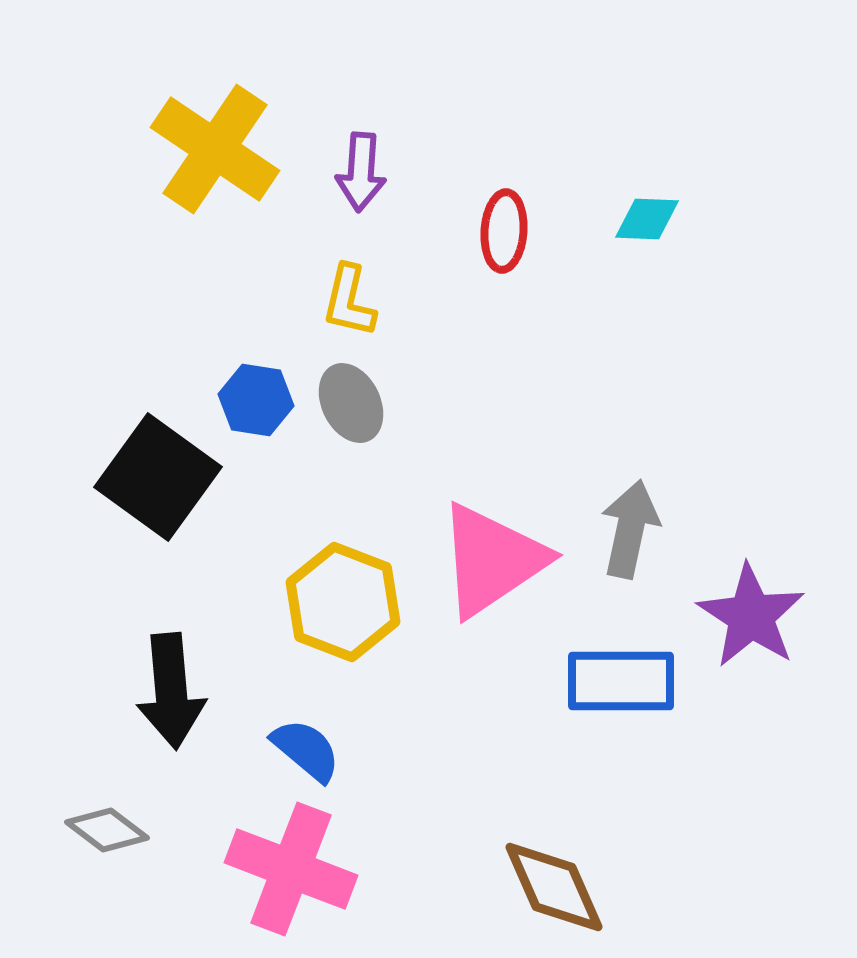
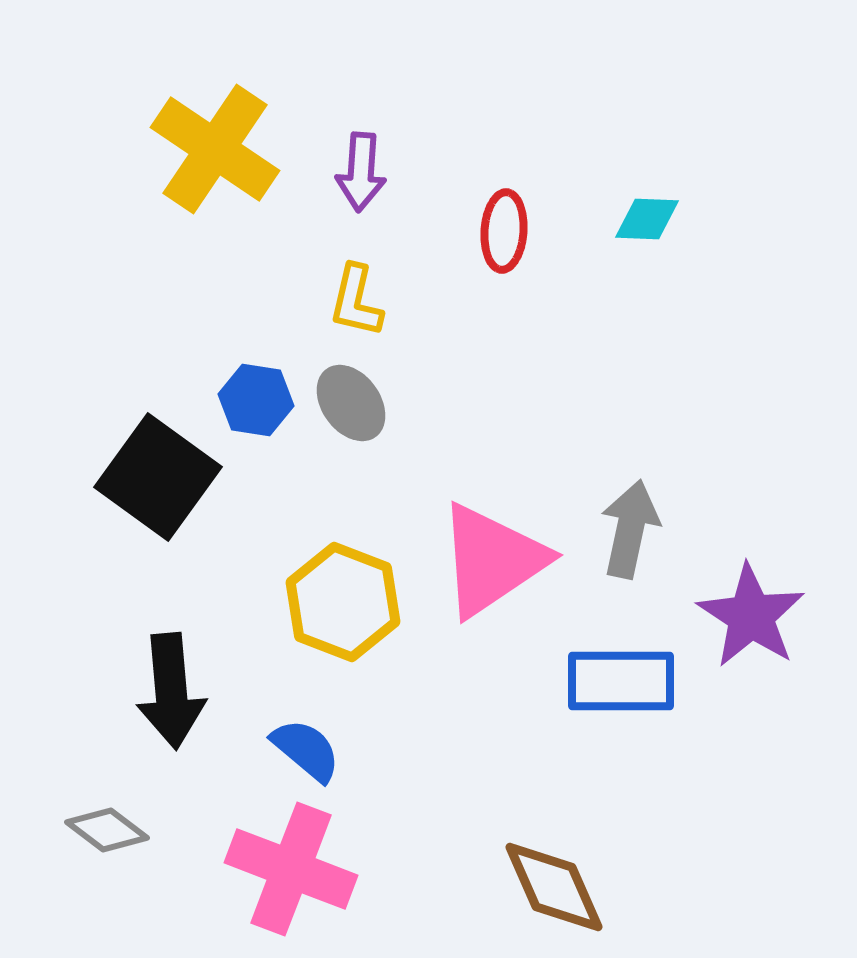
yellow L-shape: moved 7 px right
gray ellipse: rotated 10 degrees counterclockwise
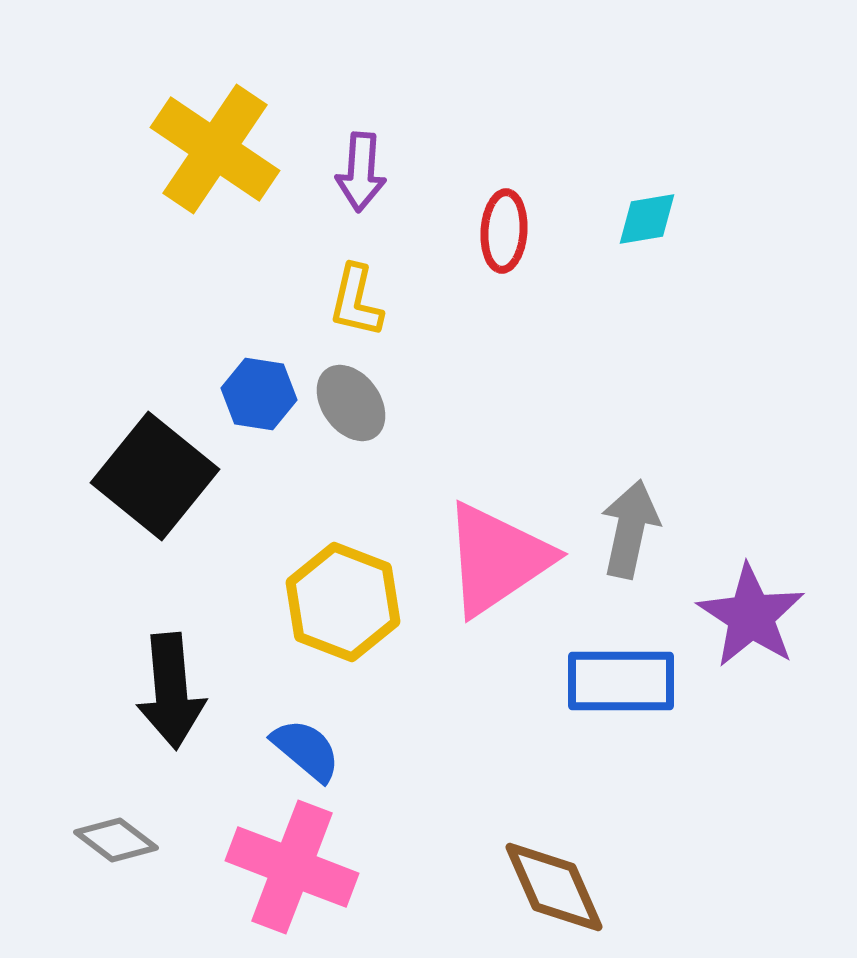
cyan diamond: rotated 12 degrees counterclockwise
blue hexagon: moved 3 px right, 6 px up
black square: moved 3 px left, 1 px up; rotated 3 degrees clockwise
pink triangle: moved 5 px right, 1 px up
gray diamond: moved 9 px right, 10 px down
pink cross: moved 1 px right, 2 px up
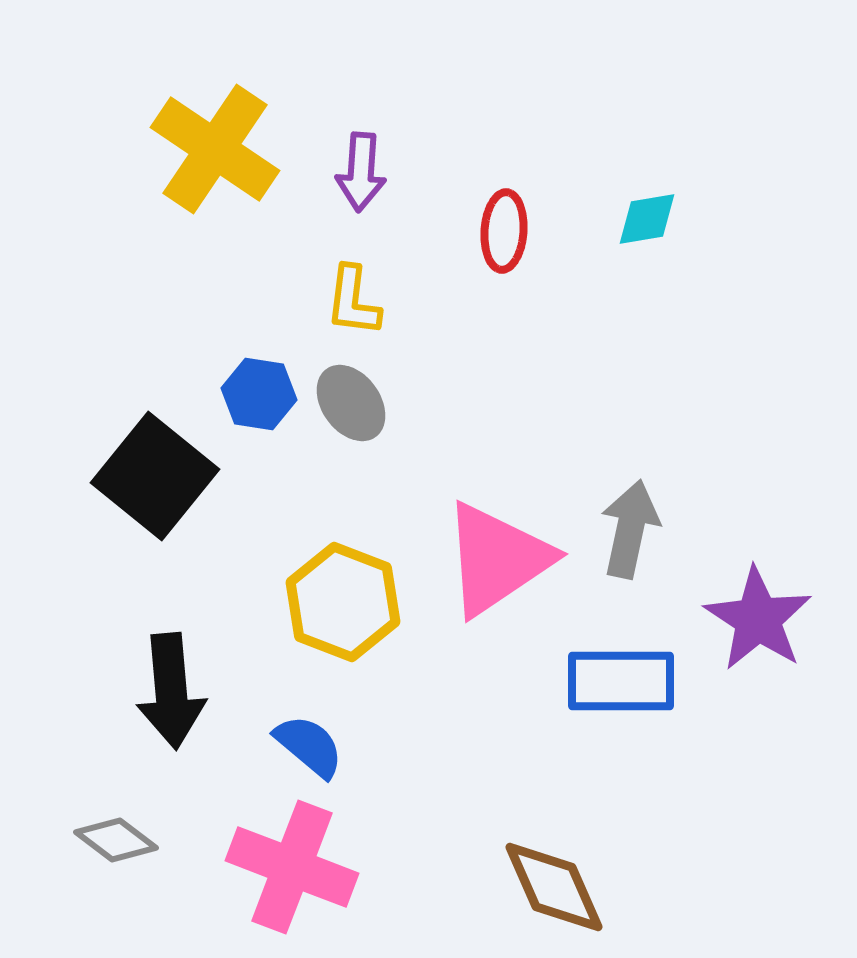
yellow L-shape: moved 3 px left; rotated 6 degrees counterclockwise
purple star: moved 7 px right, 3 px down
blue semicircle: moved 3 px right, 4 px up
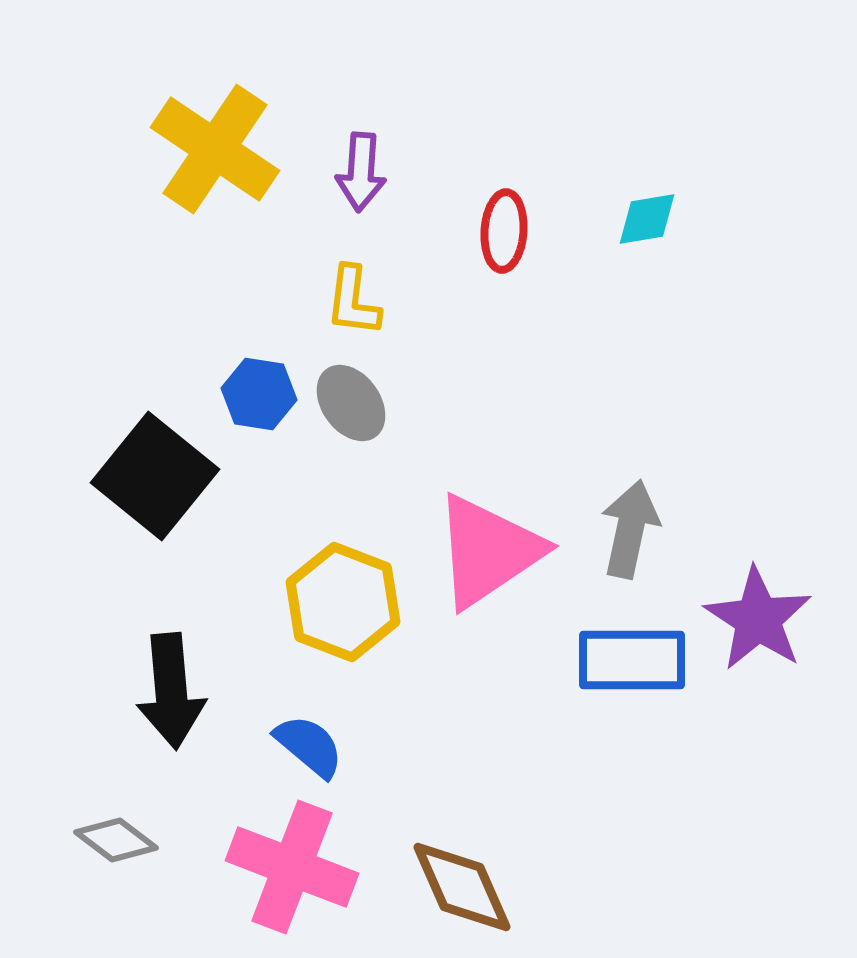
pink triangle: moved 9 px left, 8 px up
blue rectangle: moved 11 px right, 21 px up
brown diamond: moved 92 px left
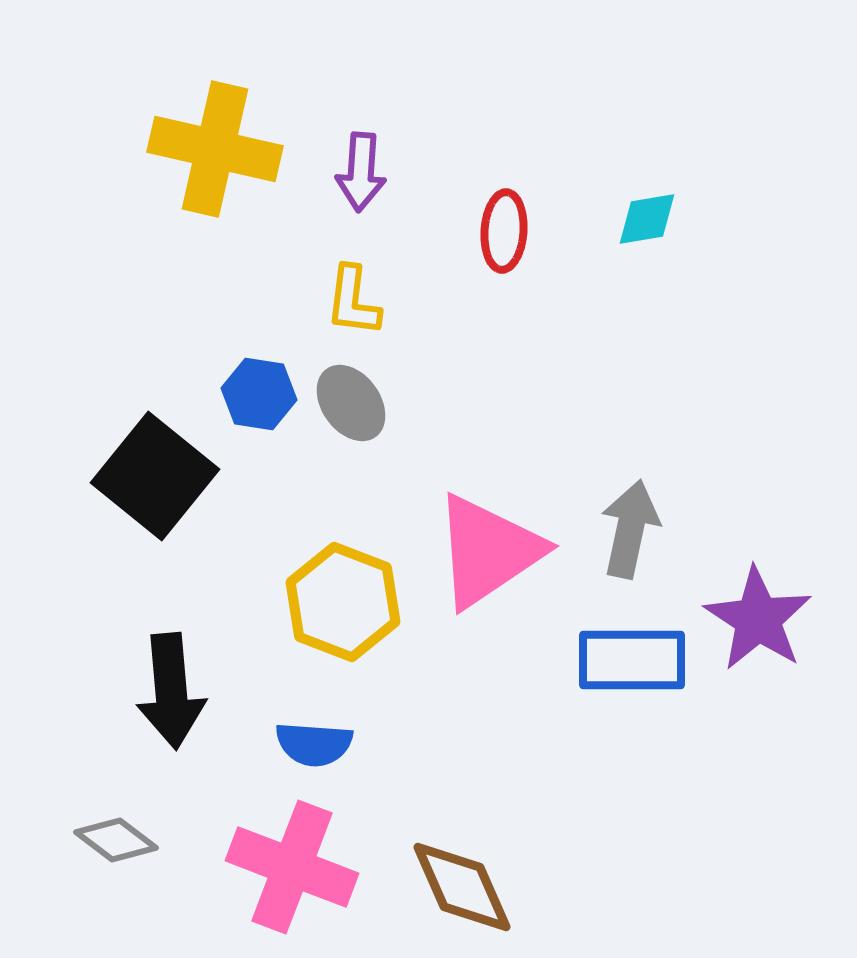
yellow cross: rotated 21 degrees counterclockwise
blue semicircle: moved 5 px right, 2 px up; rotated 144 degrees clockwise
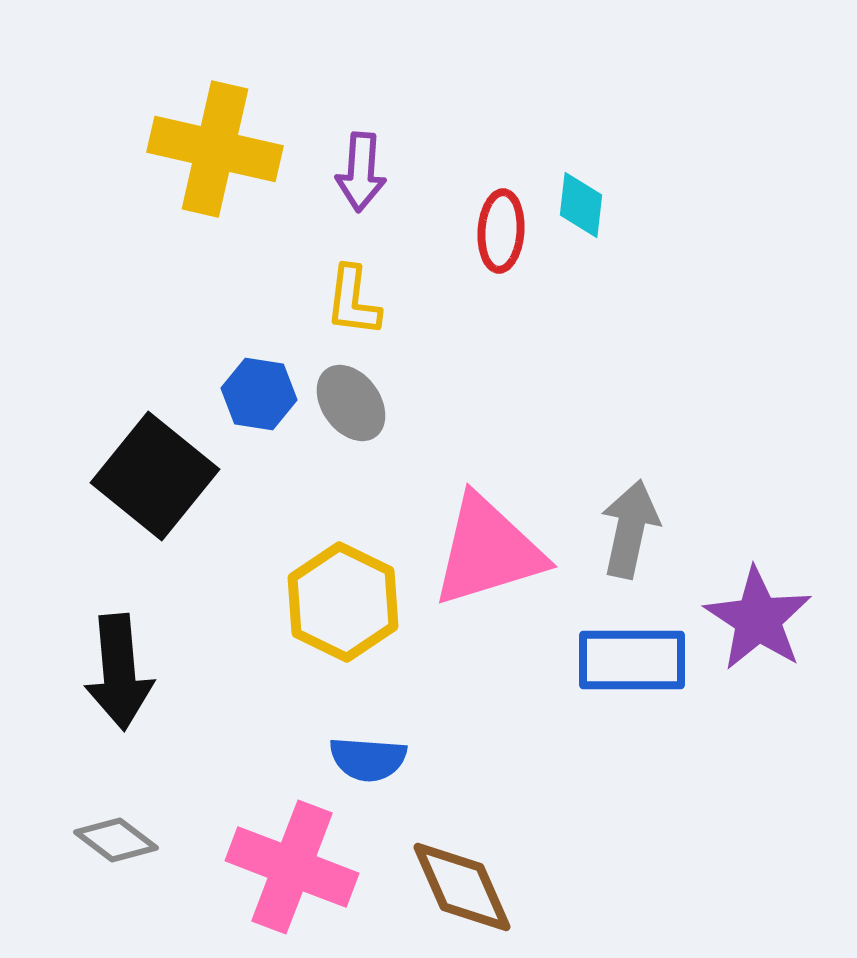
cyan diamond: moved 66 px left, 14 px up; rotated 74 degrees counterclockwise
red ellipse: moved 3 px left
pink triangle: rotated 17 degrees clockwise
yellow hexagon: rotated 5 degrees clockwise
black arrow: moved 52 px left, 19 px up
blue semicircle: moved 54 px right, 15 px down
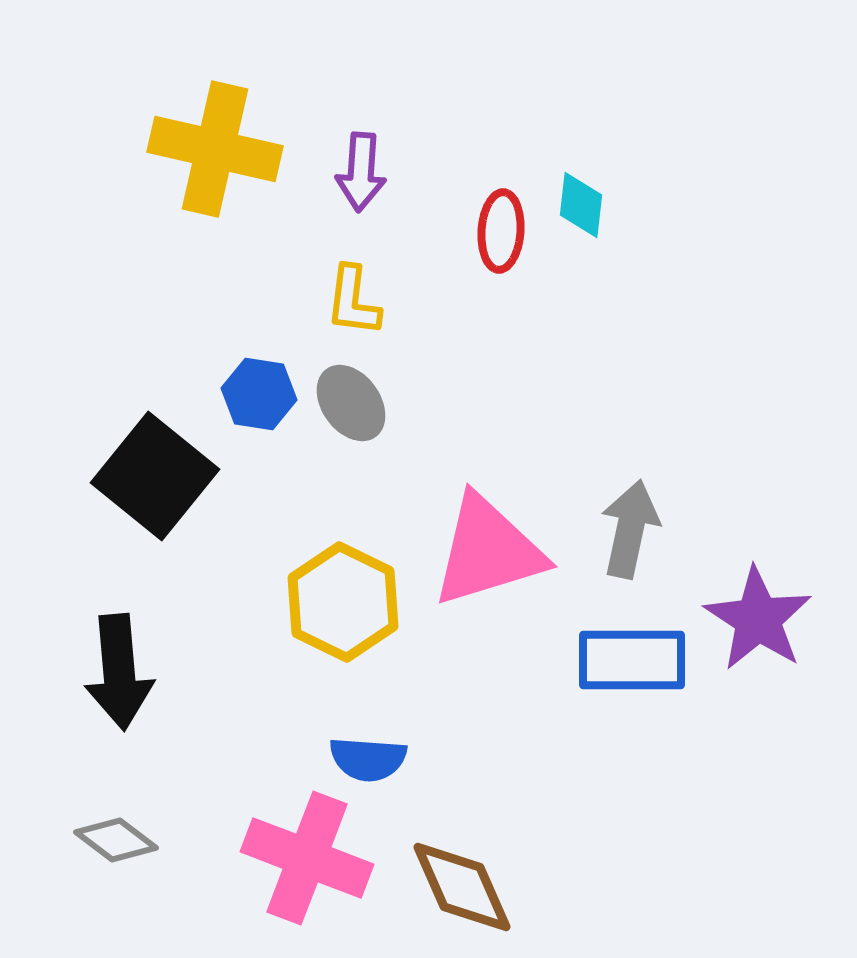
pink cross: moved 15 px right, 9 px up
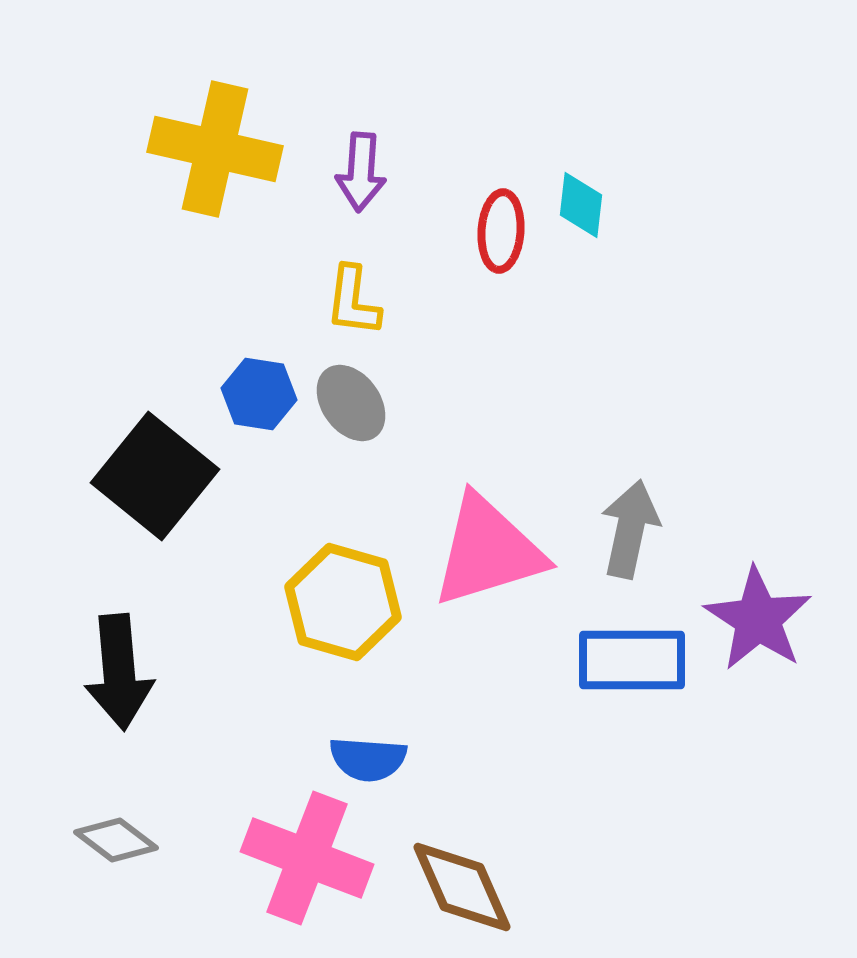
yellow hexagon: rotated 10 degrees counterclockwise
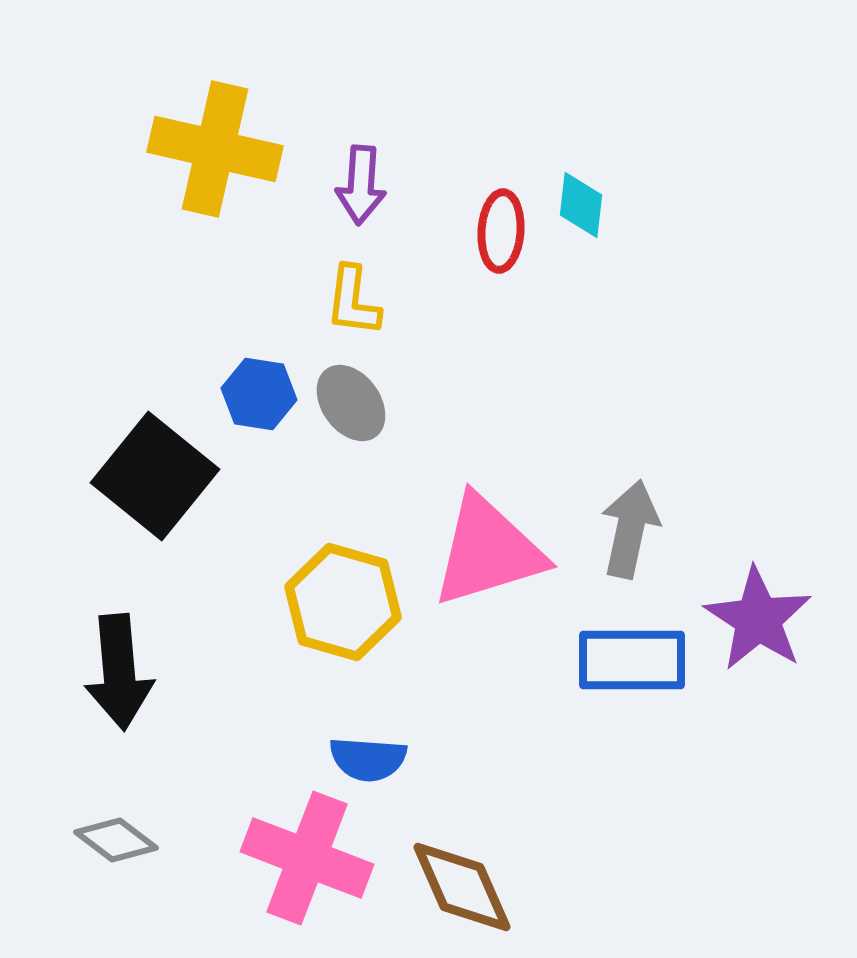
purple arrow: moved 13 px down
